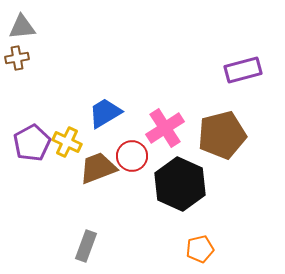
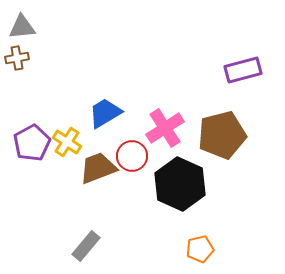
yellow cross: rotated 8 degrees clockwise
gray rectangle: rotated 20 degrees clockwise
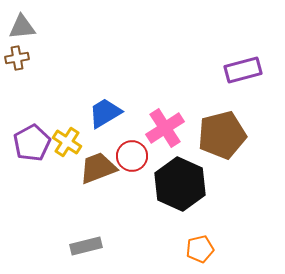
gray rectangle: rotated 36 degrees clockwise
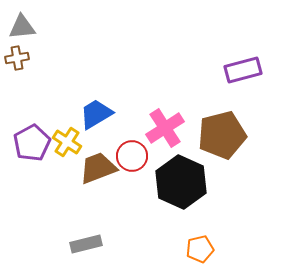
blue trapezoid: moved 9 px left, 1 px down
black hexagon: moved 1 px right, 2 px up
gray rectangle: moved 2 px up
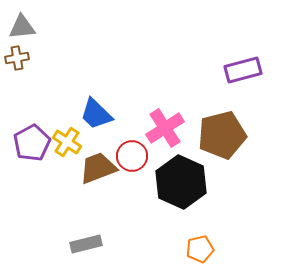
blue trapezoid: rotated 105 degrees counterclockwise
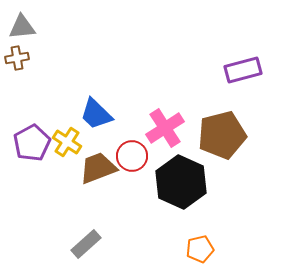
gray rectangle: rotated 28 degrees counterclockwise
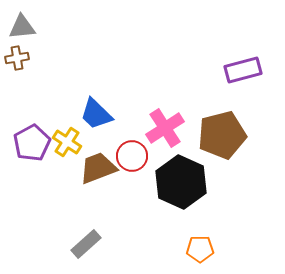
orange pentagon: rotated 12 degrees clockwise
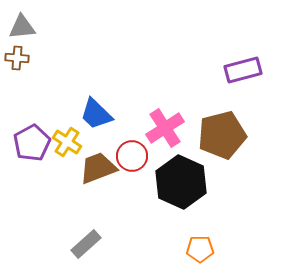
brown cross: rotated 15 degrees clockwise
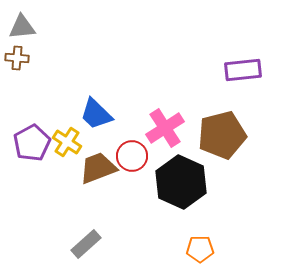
purple rectangle: rotated 9 degrees clockwise
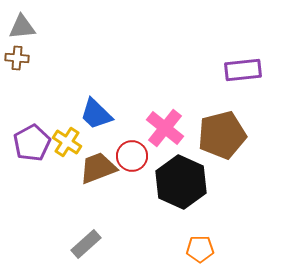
pink cross: rotated 18 degrees counterclockwise
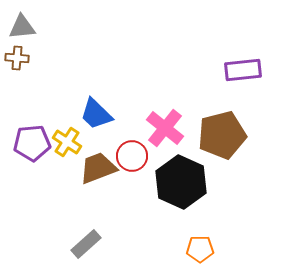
purple pentagon: rotated 24 degrees clockwise
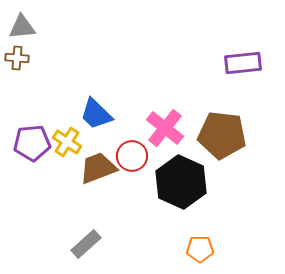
purple rectangle: moved 7 px up
brown pentagon: rotated 21 degrees clockwise
